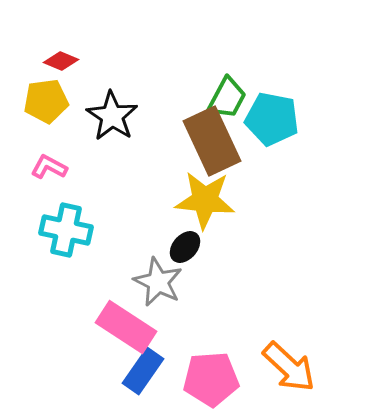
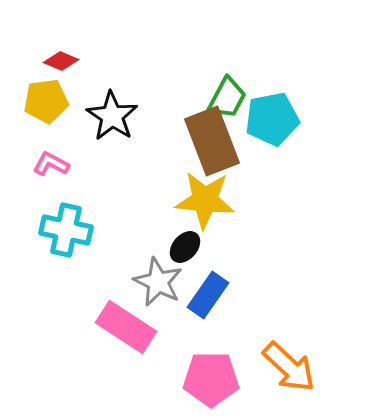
cyan pentagon: rotated 22 degrees counterclockwise
brown rectangle: rotated 4 degrees clockwise
pink L-shape: moved 2 px right, 3 px up
blue rectangle: moved 65 px right, 76 px up
pink pentagon: rotated 4 degrees clockwise
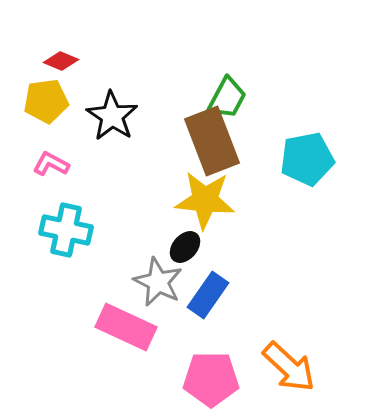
cyan pentagon: moved 35 px right, 40 px down
pink rectangle: rotated 8 degrees counterclockwise
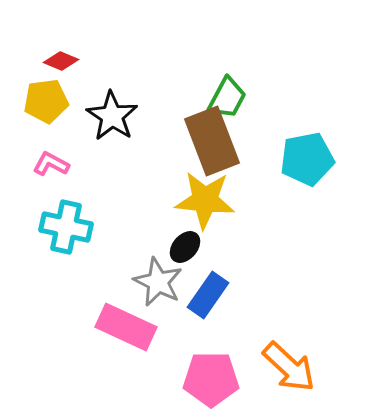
cyan cross: moved 3 px up
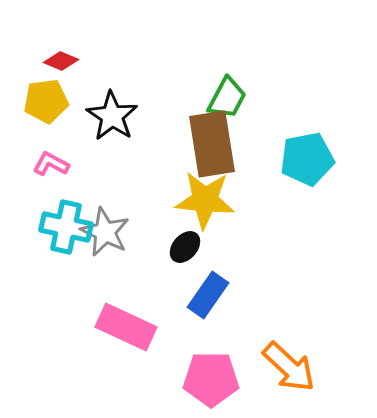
brown rectangle: moved 3 px down; rotated 12 degrees clockwise
gray star: moved 53 px left, 50 px up
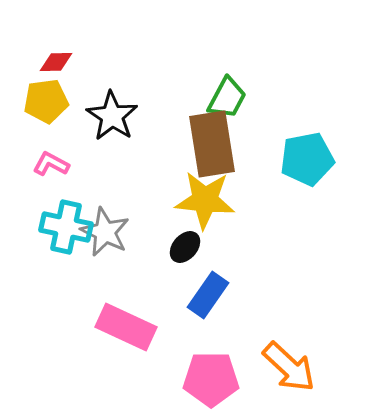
red diamond: moved 5 px left, 1 px down; rotated 24 degrees counterclockwise
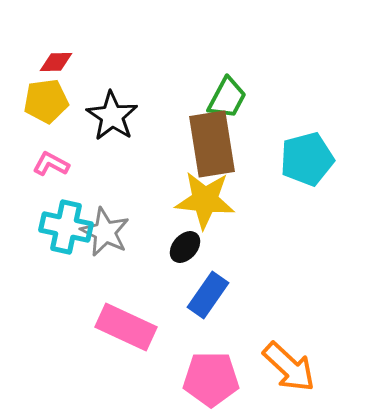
cyan pentagon: rotated 4 degrees counterclockwise
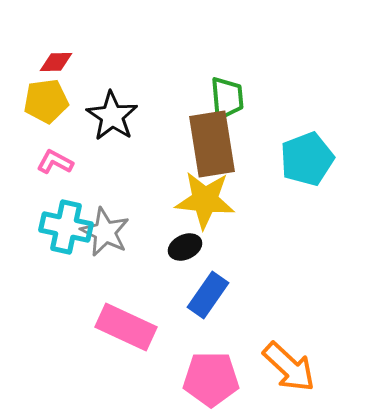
green trapezoid: rotated 33 degrees counterclockwise
cyan pentagon: rotated 6 degrees counterclockwise
pink L-shape: moved 4 px right, 2 px up
black ellipse: rotated 24 degrees clockwise
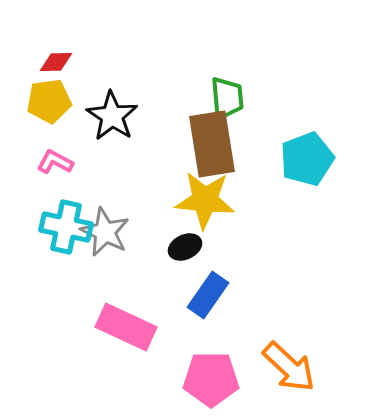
yellow pentagon: moved 3 px right
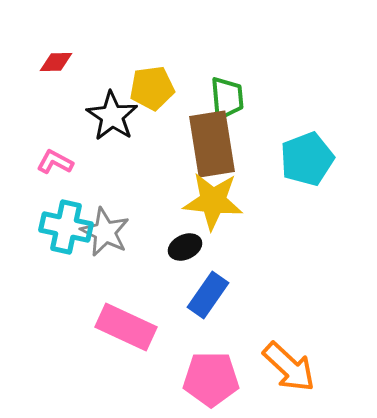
yellow pentagon: moved 103 px right, 13 px up
yellow star: moved 8 px right, 1 px down
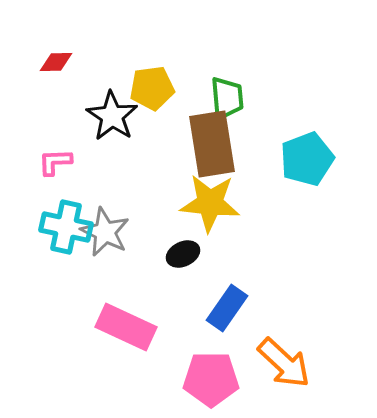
pink L-shape: rotated 30 degrees counterclockwise
yellow star: moved 3 px left, 2 px down
black ellipse: moved 2 px left, 7 px down
blue rectangle: moved 19 px right, 13 px down
orange arrow: moved 5 px left, 4 px up
